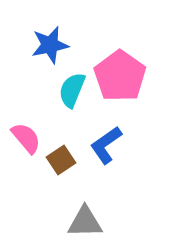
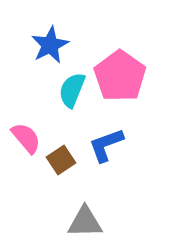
blue star: rotated 15 degrees counterclockwise
blue L-shape: rotated 15 degrees clockwise
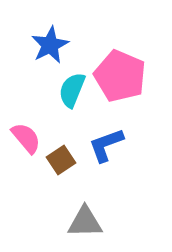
pink pentagon: rotated 12 degrees counterclockwise
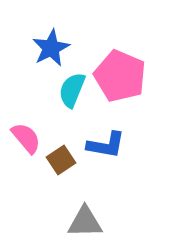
blue star: moved 1 px right, 3 px down
blue L-shape: rotated 150 degrees counterclockwise
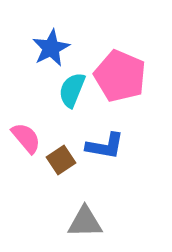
blue L-shape: moved 1 px left, 1 px down
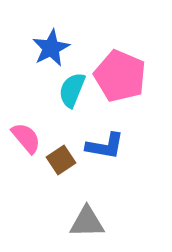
gray triangle: moved 2 px right
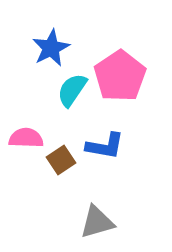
pink pentagon: rotated 15 degrees clockwise
cyan semicircle: rotated 12 degrees clockwise
pink semicircle: rotated 48 degrees counterclockwise
gray triangle: moved 10 px right; rotated 15 degrees counterclockwise
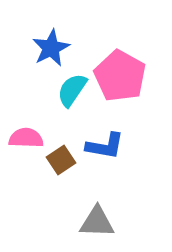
pink pentagon: rotated 9 degrees counterclockwise
gray triangle: rotated 18 degrees clockwise
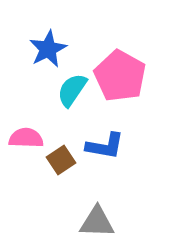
blue star: moved 3 px left, 1 px down
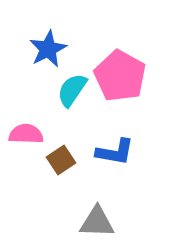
pink semicircle: moved 4 px up
blue L-shape: moved 10 px right, 6 px down
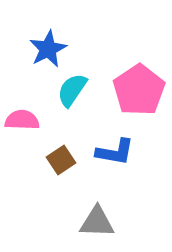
pink pentagon: moved 19 px right, 14 px down; rotated 9 degrees clockwise
pink semicircle: moved 4 px left, 14 px up
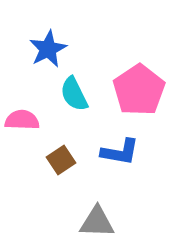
cyan semicircle: moved 2 px right, 4 px down; rotated 60 degrees counterclockwise
blue L-shape: moved 5 px right
